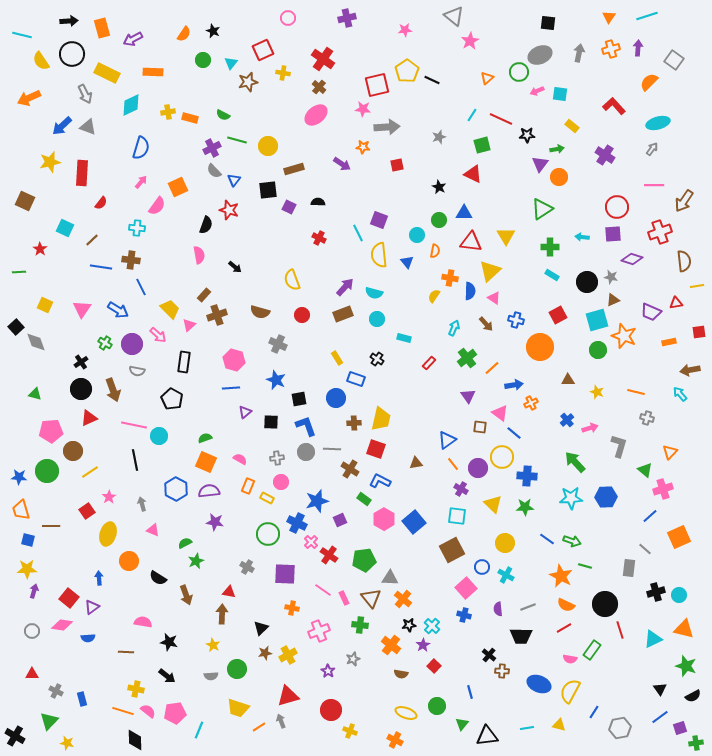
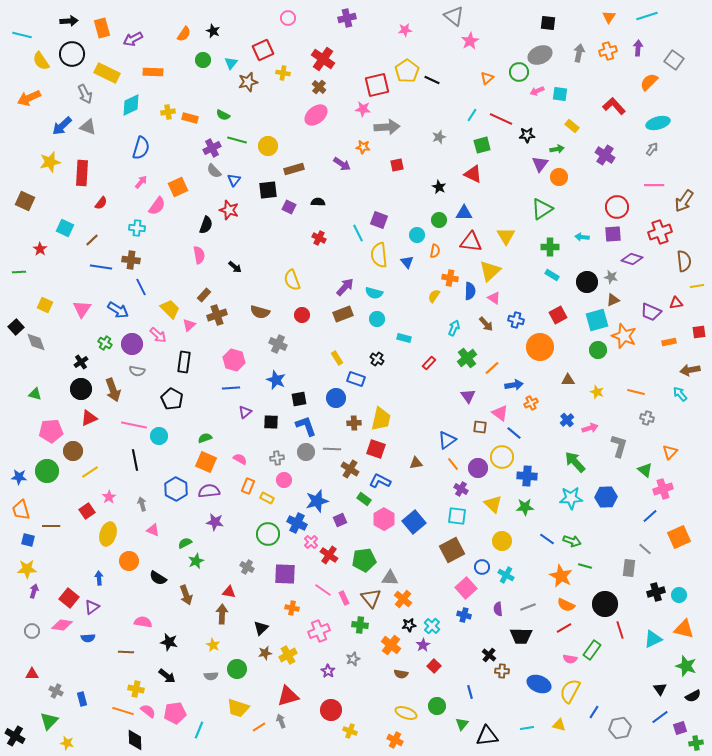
orange cross at (611, 49): moved 3 px left, 2 px down
pink circle at (281, 482): moved 3 px right, 2 px up
yellow circle at (505, 543): moved 3 px left, 2 px up
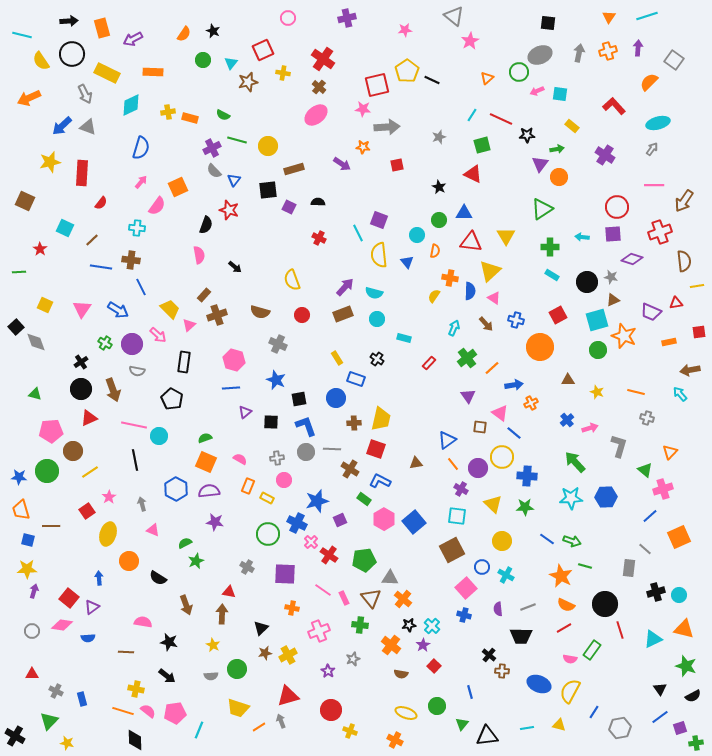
brown arrow at (186, 595): moved 10 px down
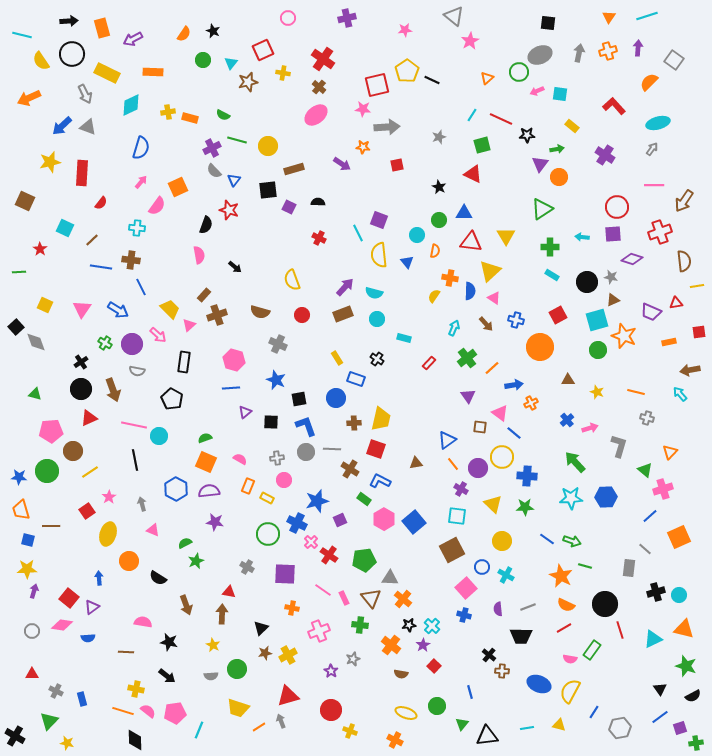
purple star at (328, 671): moved 3 px right
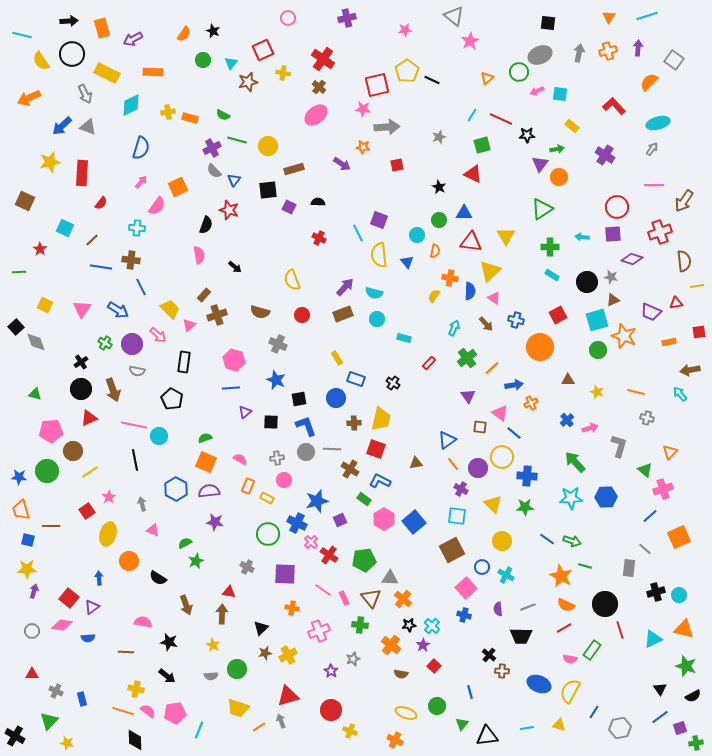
black cross at (377, 359): moved 16 px right, 24 px down
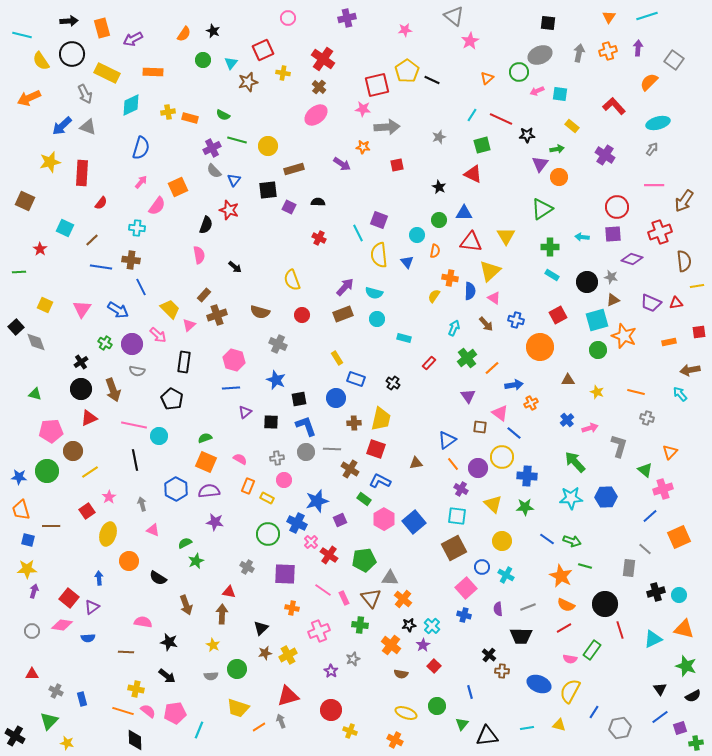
purple trapezoid at (651, 312): moved 9 px up
brown square at (452, 550): moved 2 px right, 2 px up
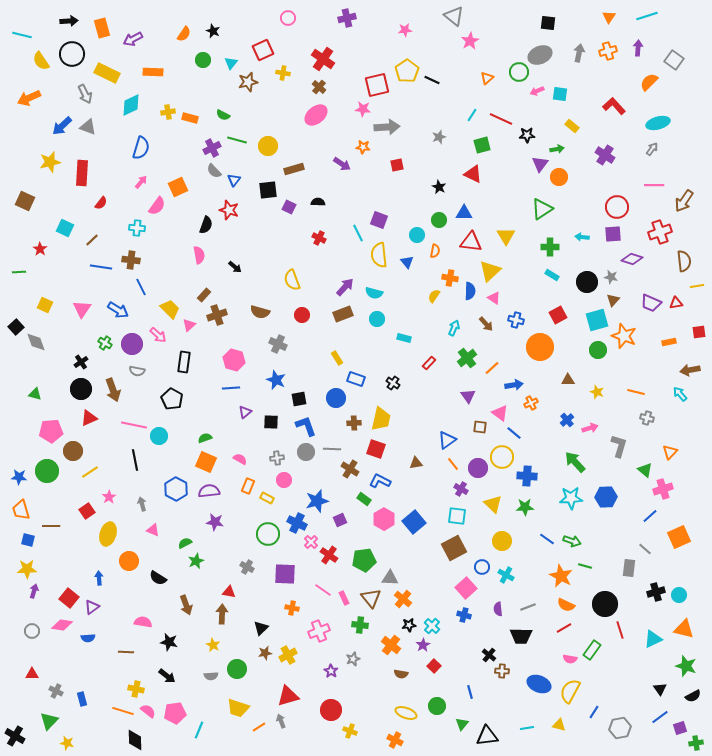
brown triangle at (613, 300): rotated 24 degrees counterclockwise
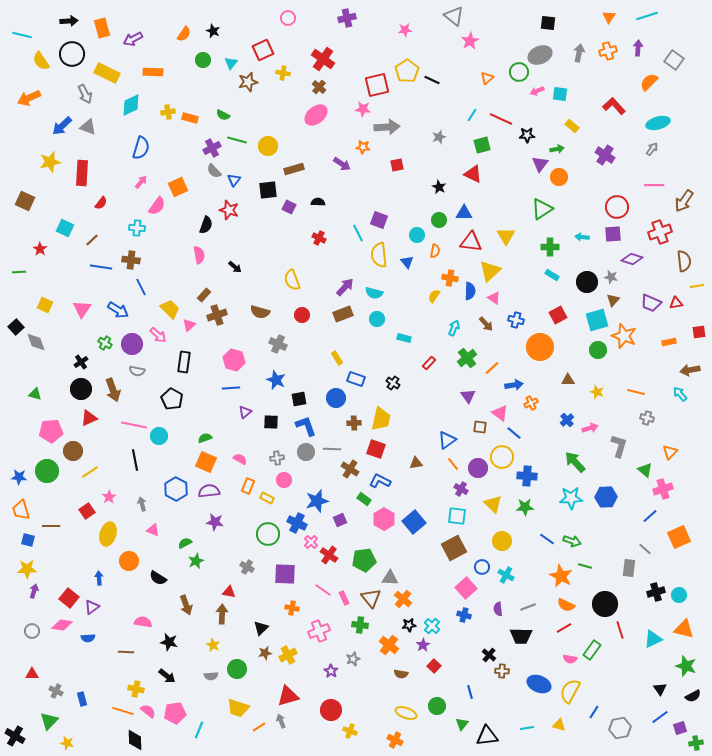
orange cross at (391, 645): moved 2 px left
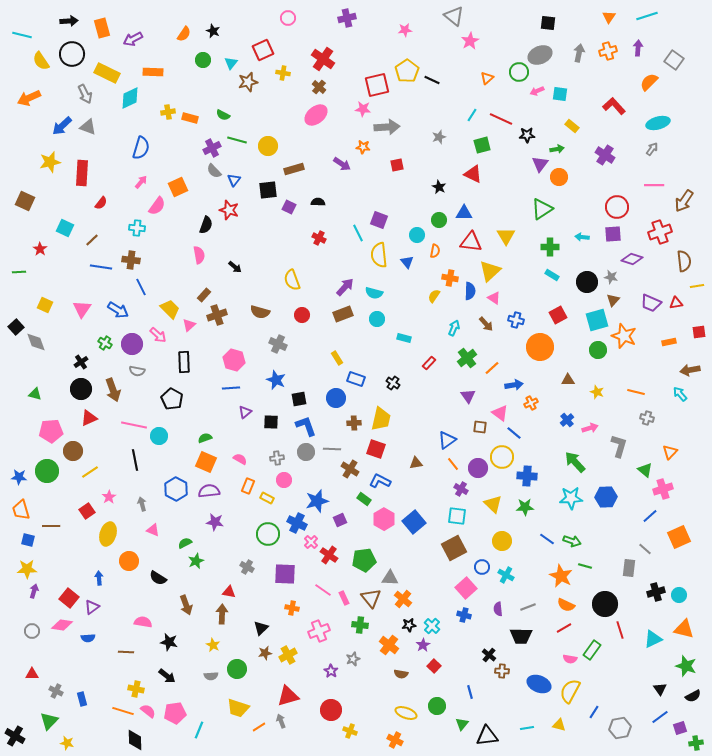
cyan diamond at (131, 105): moved 1 px left, 7 px up
black rectangle at (184, 362): rotated 10 degrees counterclockwise
